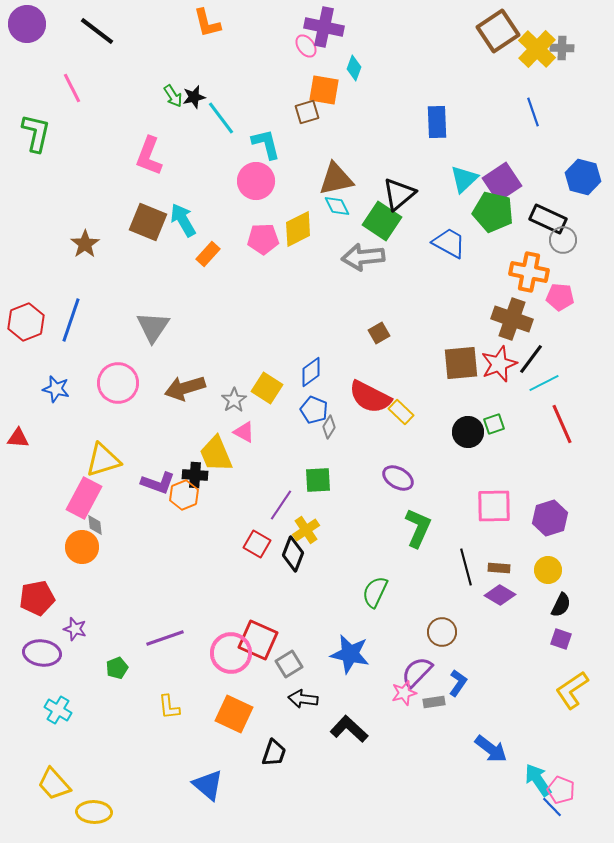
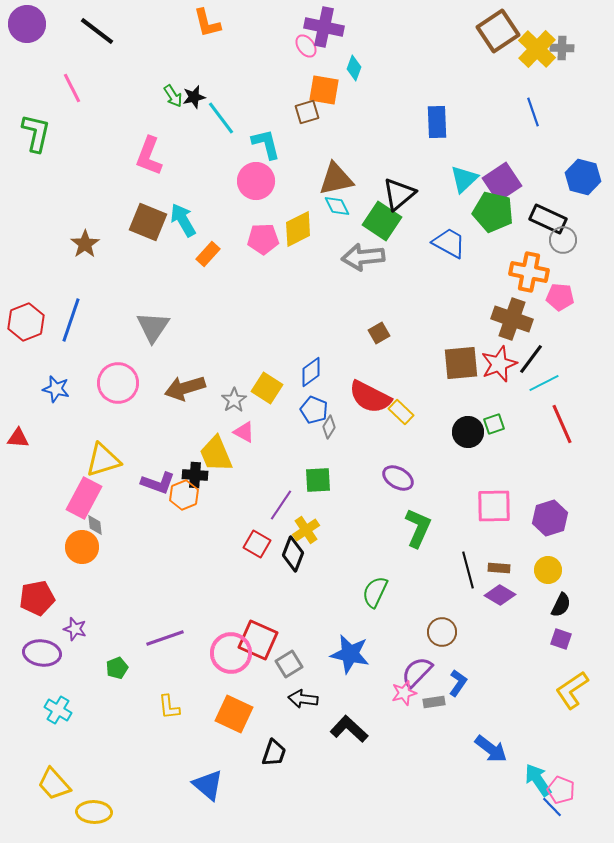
black line at (466, 567): moved 2 px right, 3 px down
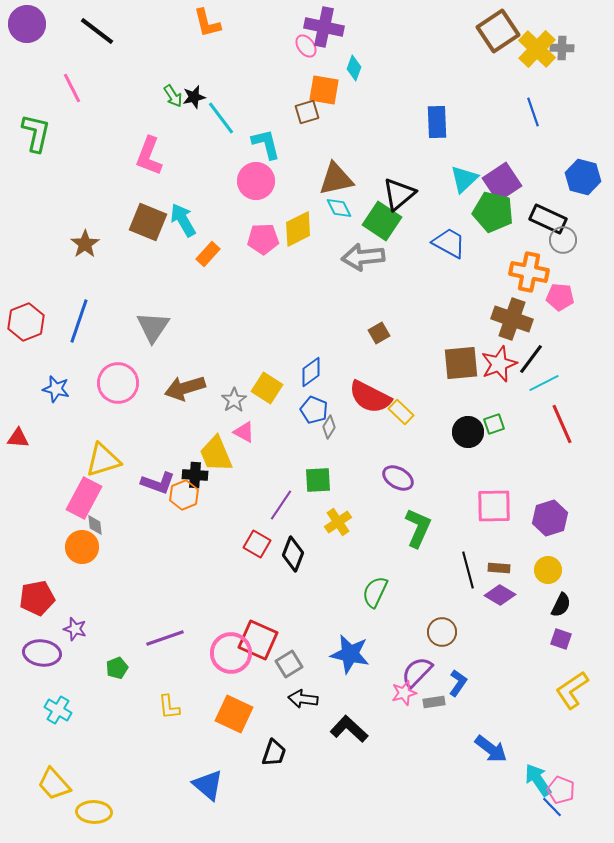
cyan diamond at (337, 206): moved 2 px right, 2 px down
blue line at (71, 320): moved 8 px right, 1 px down
yellow cross at (306, 530): moved 32 px right, 8 px up
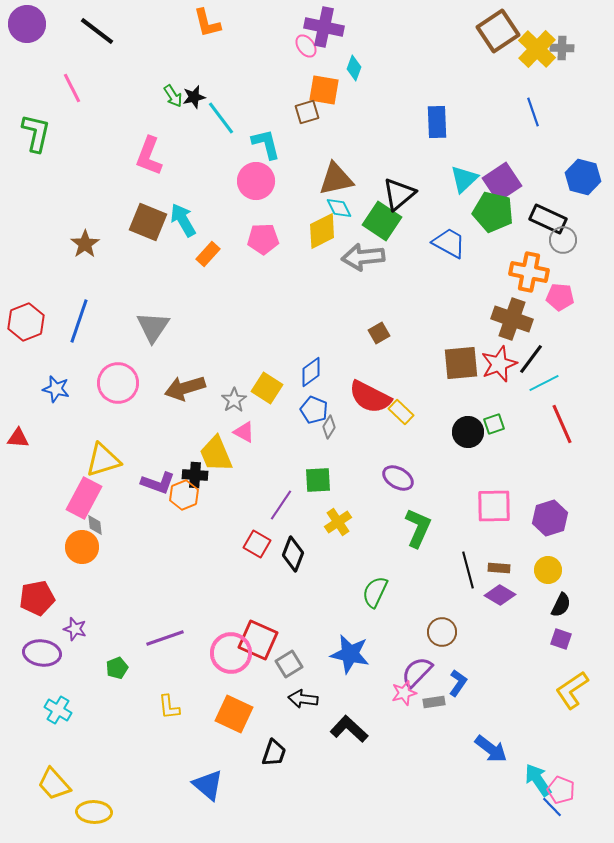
yellow diamond at (298, 229): moved 24 px right, 2 px down
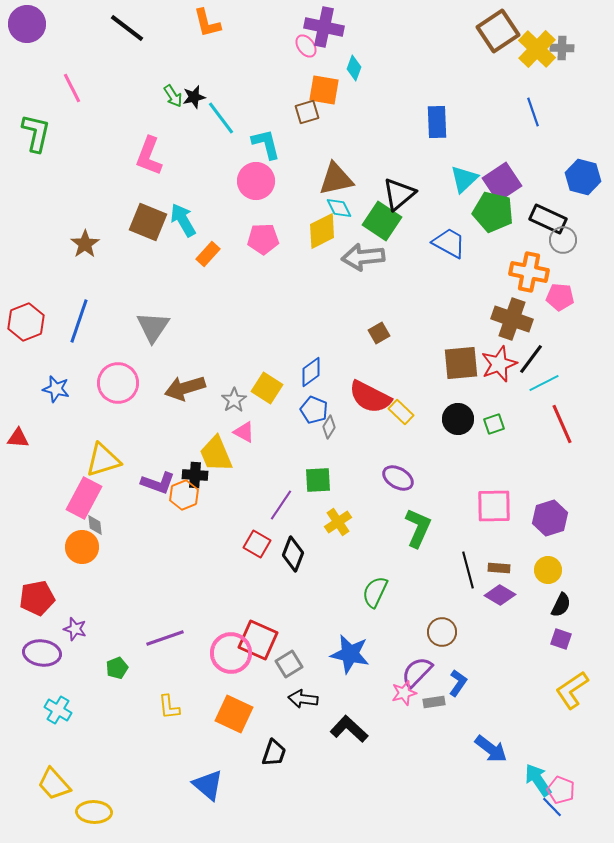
black line at (97, 31): moved 30 px right, 3 px up
black circle at (468, 432): moved 10 px left, 13 px up
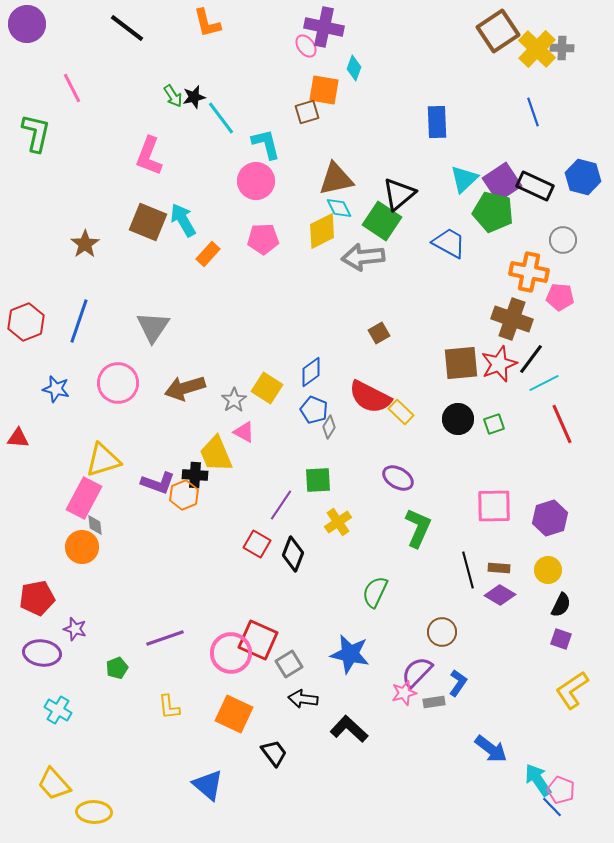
black rectangle at (548, 219): moved 13 px left, 33 px up
black trapezoid at (274, 753): rotated 56 degrees counterclockwise
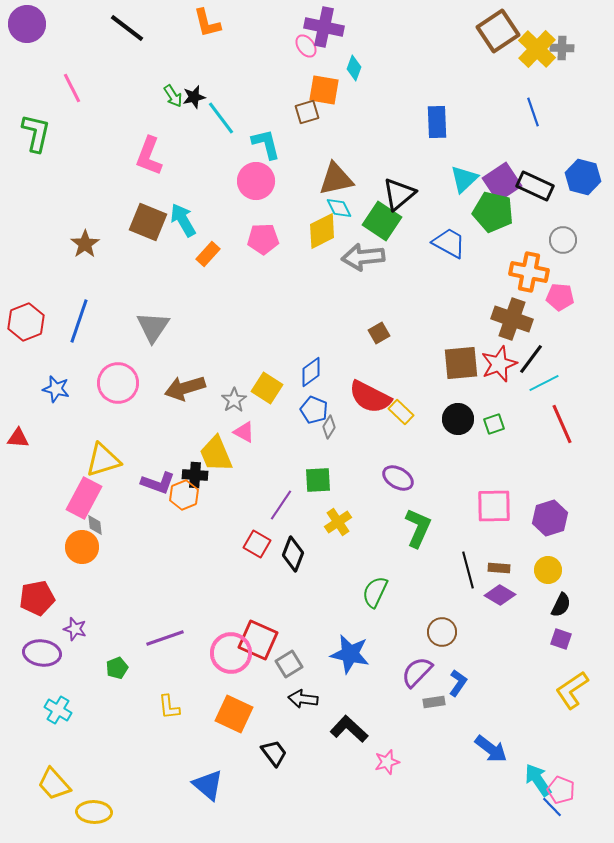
pink star at (404, 693): moved 17 px left, 69 px down
